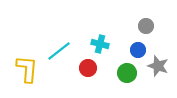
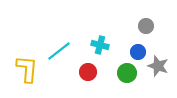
cyan cross: moved 1 px down
blue circle: moved 2 px down
red circle: moved 4 px down
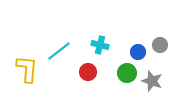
gray circle: moved 14 px right, 19 px down
gray star: moved 6 px left, 15 px down
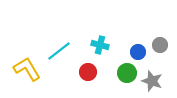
yellow L-shape: rotated 36 degrees counterclockwise
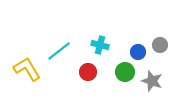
green circle: moved 2 px left, 1 px up
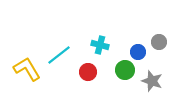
gray circle: moved 1 px left, 3 px up
cyan line: moved 4 px down
green circle: moved 2 px up
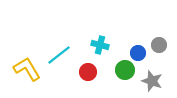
gray circle: moved 3 px down
blue circle: moved 1 px down
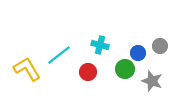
gray circle: moved 1 px right, 1 px down
green circle: moved 1 px up
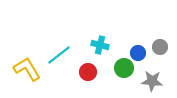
gray circle: moved 1 px down
green circle: moved 1 px left, 1 px up
gray star: rotated 15 degrees counterclockwise
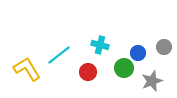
gray circle: moved 4 px right
gray star: rotated 25 degrees counterclockwise
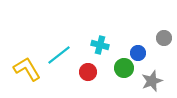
gray circle: moved 9 px up
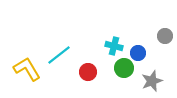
gray circle: moved 1 px right, 2 px up
cyan cross: moved 14 px right, 1 px down
